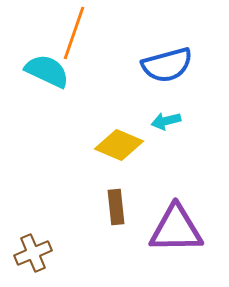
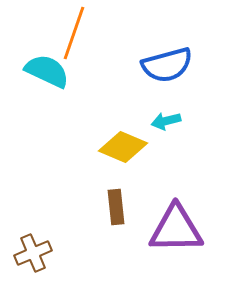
yellow diamond: moved 4 px right, 2 px down
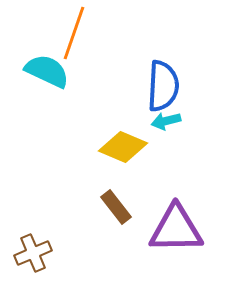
blue semicircle: moved 4 px left, 21 px down; rotated 72 degrees counterclockwise
brown rectangle: rotated 32 degrees counterclockwise
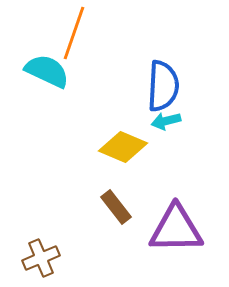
brown cross: moved 8 px right, 5 px down
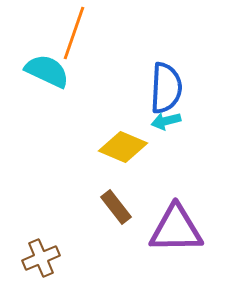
blue semicircle: moved 3 px right, 2 px down
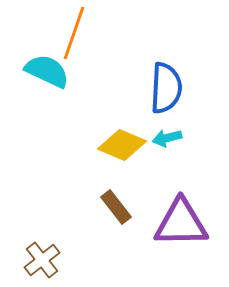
cyan arrow: moved 1 px right, 17 px down
yellow diamond: moved 1 px left, 2 px up
purple triangle: moved 5 px right, 6 px up
brown cross: moved 1 px right, 2 px down; rotated 15 degrees counterclockwise
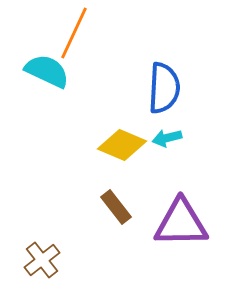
orange line: rotated 6 degrees clockwise
blue semicircle: moved 2 px left
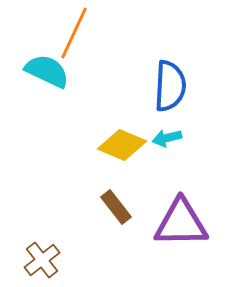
blue semicircle: moved 6 px right, 2 px up
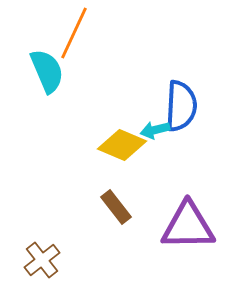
cyan semicircle: rotated 42 degrees clockwise
blue semicircle: moved 11 px right, 20 px down
cyan arrow: moved 12 px left, 8 px up
purple triangle: moved 7 px right, 3 px down
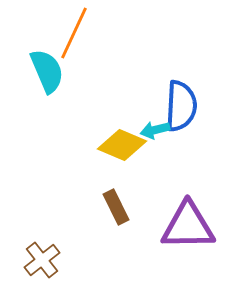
brown rectangle: rotated 12 degrees clockwise
